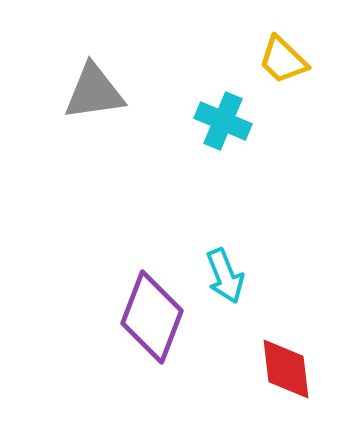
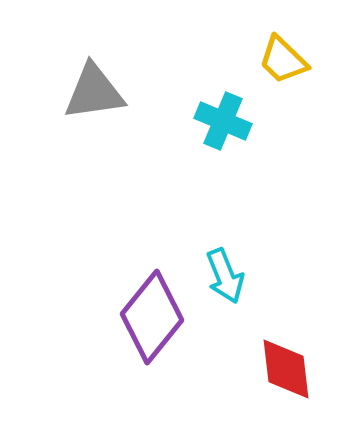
purple diamond: rotated 18 degrees clockwise
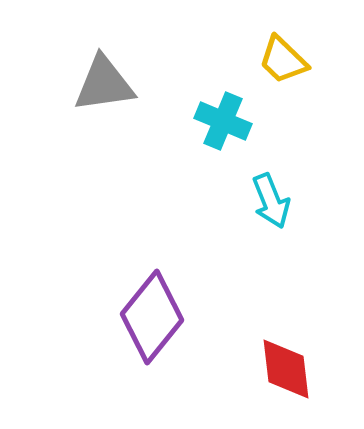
gray triangle: moved 10 px right, 8 px up
cyan arrow: moved 46 px right, 75 px up
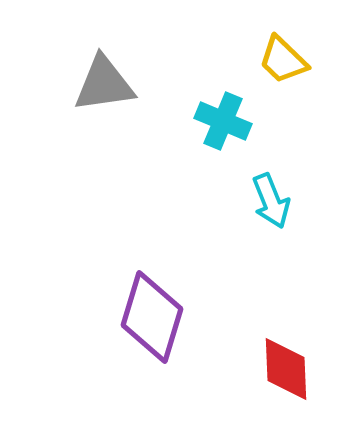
purple diamond: rotated 22 degrees counterclockwise
red diamond: rotated 4 degrees clockwise
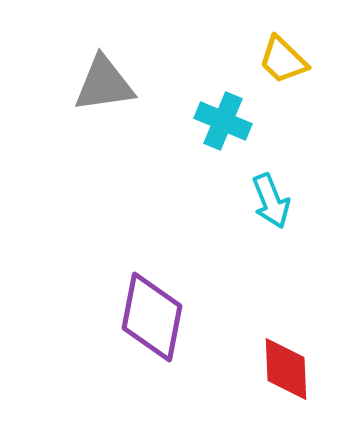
purple diamond: rotated 6 degrees counterclockwise
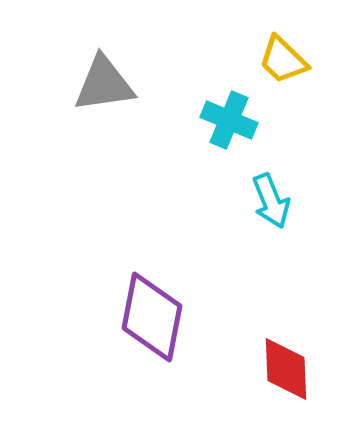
cyan cross: moved 6 px right, 1 px up
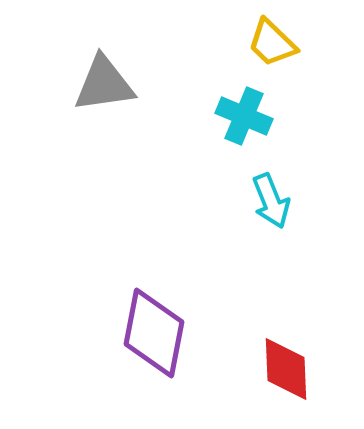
yellow trapezoid: moved 11 px left, 17 px up
cyan cross: moved 15 px right, 4 px up
purple diamond: moved 2 px right, 16 px down
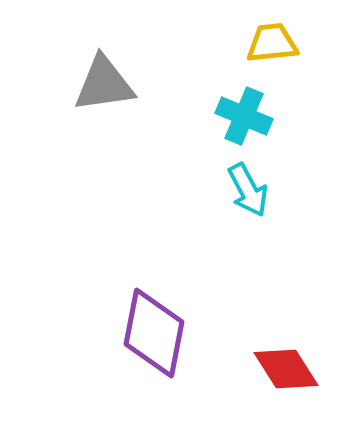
yellow trapezoid: rotated 130 degrees clockwise
cyan arrow: moved 23 px left, 11 px up; rotated 6 degrees counterclockwise
red diamond: rotated 30 degrees counterclockwise
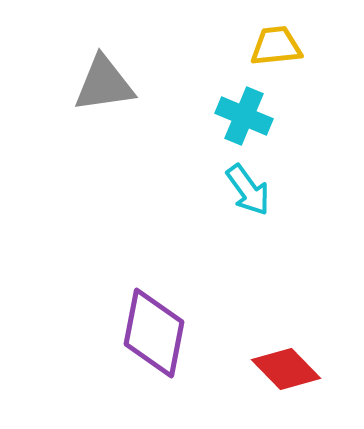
yellow trapezoid: moved 4 px right, 3 px down
cyan arrow: rotated 8 degrees counterclockwise
red diamond: rotated 12 degrees counterclockwise
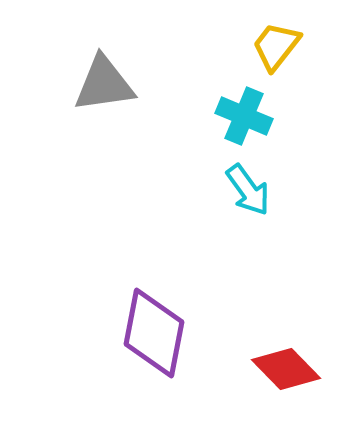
yellow trapezoid: rotated 46 degrees counterclockwise
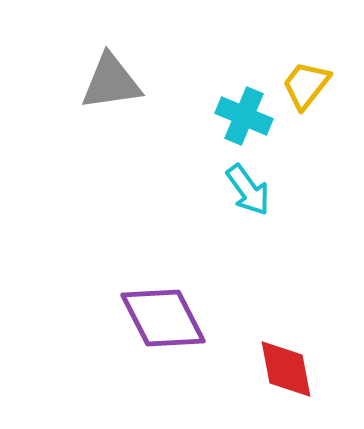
yellow trapezoid: moved 30 px right, 39 px down
gray triangle: moved 7 px right, 2 px up
purple diamond: moved 9 px right, 15 px up; rotated 38 degrees counterclockwise
red diamond: rotated 34 degrees clockwise
